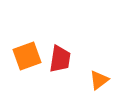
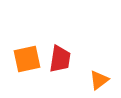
orange square: moved 3 px down; rotated 8 degrees clockwise
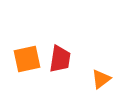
orange triangle: moved 2 px right, 1 px up
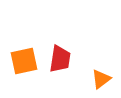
orange square: moved 3 px left, 2 px down
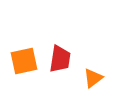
orange triangle: moved 8 px left, 1 px up
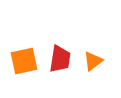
orange triangle: moved 17 px up
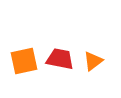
red trapezoid: rotated 88 degrees counterclockwise
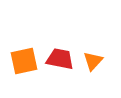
orange triangle: rotated 10 degrees counterclockwise
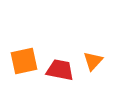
red trapezoid: moved 11 px down
